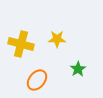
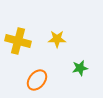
yellow cross: moved 3 px left, 3 px up
green star: moved 2 px right, 1 px up; rotated 21 degrees clockwise
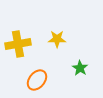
yellow cross: moved 3 px down; rotated 25 degrees counterclockwise
green star: rotated 28 degrees counterclockwise
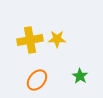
yellow cross: moved 12 px right, 4 px up
green star: moved 8 px down
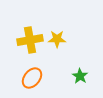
orange ellipse: moved 5 px left, 2 px up
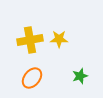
yellow star: moved 2 px right
green star: rotated 21 degrees clockwise
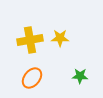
yellow star: moved 1 px right, 1 px up
green star: rotated 21 degrees clockwise
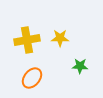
yellow cross: moved 3 px left
green star: moved 10 px up
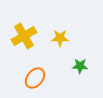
yellow cross: moved 3 px left, 4 px up; rotated 20 degrees counterclockwise
orange ellipse: moved 3 px right
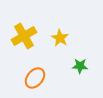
yellow star: rotated 30 degrees clockwise
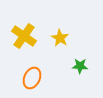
yellow cross: rotated 25 degrees counterclockwise
orange ellipse: moved 3 px left; rotated 15 degrees counterclockwise
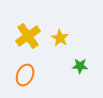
yellow cross: moved 4 px right; rotated 20 degrees clockwise
orange ellipse: moved 7 px left, 3 px up
